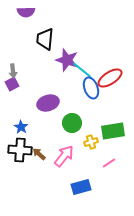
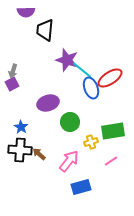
black trapezoid: moved 9 px up
gray arrow: rotated 24 degrees clockwise
green circle: moved 2 px left, 1 px up
pink arrow: moved 5 px right, 5 px down
pink line: moved 2 px right, 2 px up
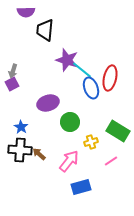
red ellipse: rotated 45 degrees counterclockwise
green rectangle: moved 5 px right; rotated 40 degrees clockwise
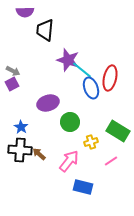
purple semicircle: moved 1 px left
purple star: moved 1 px right
gray arrow: rotated 80 degrees counterclockwise
blue rectangle: moved 2 px right; rotated 30 degrees clockwise
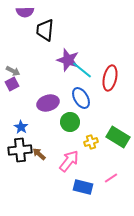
blue ellipse: moved 10 px left, 10 px down; rotated 10 degrees counterclockwise
green rectangle: moved 6 px down
black cross: rotated 10 degrees counterclockwise
pink line: moved 17 px down
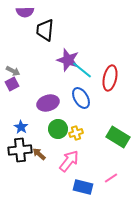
green circle: moved 12 px left, 7 px down
yellow cross: moved 15 px left, 9 px up
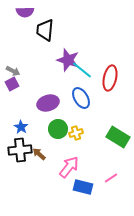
pink arrow: moved 6 px down
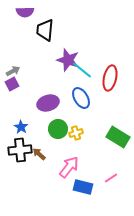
gray arrow: rotated 56 degrees counterclockwise
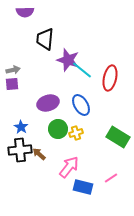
black trapezoid: moved 9 px down
gray arrow: moved 1 px up; rotated 16 degrees clockwise
purple square: rotated 24 degrees clockwise
blue ellipse: moved 7 px down
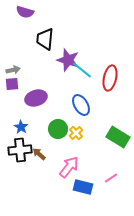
purple semicircle: rotated 18 degrees clockwise
purple ellipse: moved 12 px left, 5 px up
yellow cross: rotated 24 degrees counterclockwise
